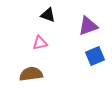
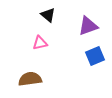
black triangle: rotated 21 degrees clockwise
brown semicircle: moved 1 px left, 5 px down
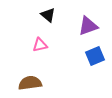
pink triangle: moved 2 px down
brown semicircle: moved 4 px down
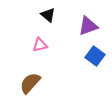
blue square: rotated 30 degrees counterclockwise
brown semicircle: rotated 40 degrees counterclockwise
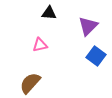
black triangle: moved 1 px right, 2 px up; rotated 35 degrees counterclockwise
purple triangle: rotated 25 degrees counterclockwise
blue square: moved 1 px right
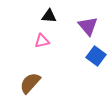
black triangle: moved 3 px down
purple triangle: rotated 25 degrees counterclockwise
pink triangle: moved 2 px right, 4 px up
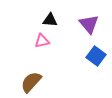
black triangle: moved 1 px right, 4 px down
purple triangle: moved 1 px right, 2 px up
brown semicircle: moved 1 px right, 1 px up
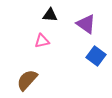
black triangle: moved 5 px up
purple triangle: moved 3 px left; rotated 15 degrees counterclockwise
brown semicircle: moved 4 px left, 2 px up
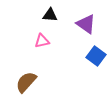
brown semicircle: moved 1 px left, 2 px down
